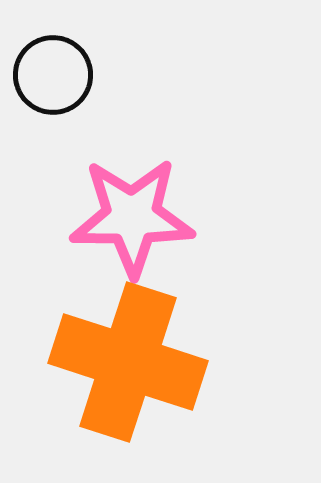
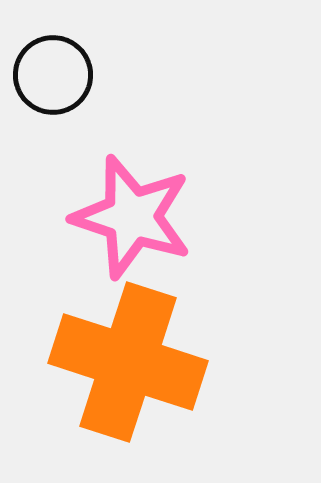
pink star: rotated 18 degrees clockwise
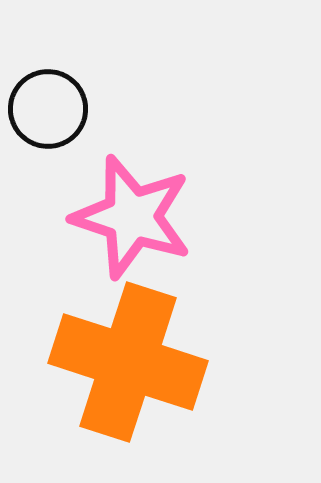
black circle: moved 5 px left, 34 px down
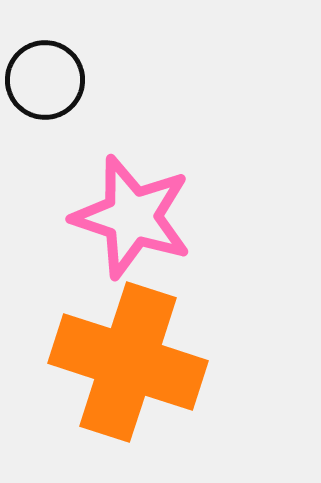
black circle: moved 3 px left, 29 px up
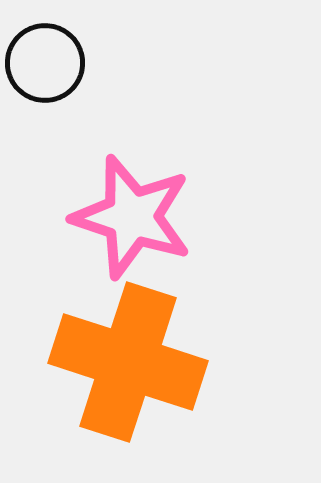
black circle: moved 17 px up
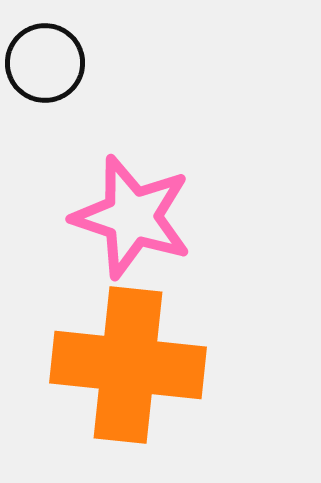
orange cross: moved 3 px down; rotated 12 degrees counterclockwise
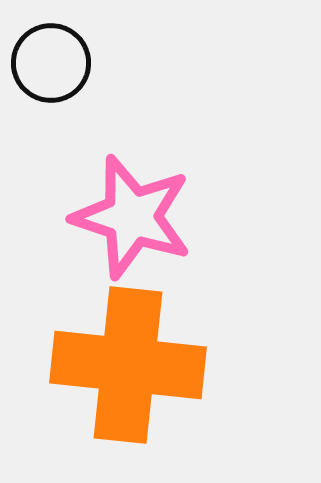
black circle: moved 6 px right
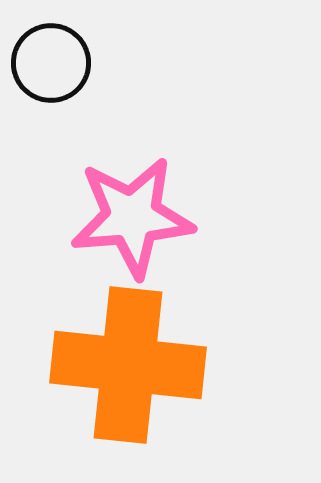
pink star: rotated 23 degrees counterclockwise
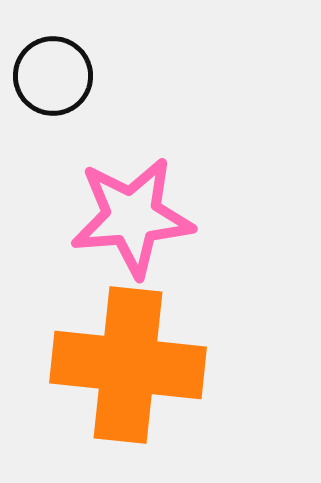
black circle: moved 2 px right, 13 px down
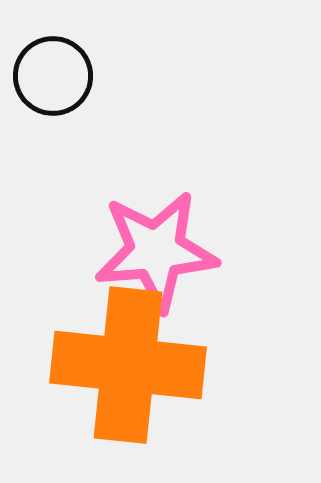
pink star: moved 24 px right, 34 px down
